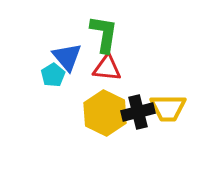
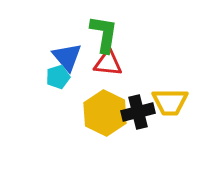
red triangle: moved 1 px right, 5 px up
cyan pentagon: moved 5 px right, 2 px down; rotated 15 degrees clockwise
yellow trapezoid: moved 2 px right, 6 px up
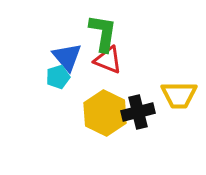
green L-shape: moved 1 px left, 1 px up
red triangle: moved 3 px up; rotated 16 degrees clockwise
yellow trapezoid: moved 9 px right, 7 px up
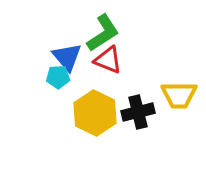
green L-shape: rotated 48 degrees clockwise
cyan pentagon: rotated 15 degrees clockwise
yellow hexagon: moved 10 px left
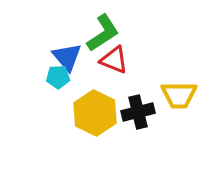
red triangle: moved 6 px right
